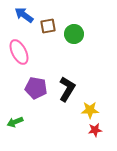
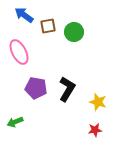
green circle: moved 2 px up
yellow star: moved 8 px right, 8 px up; rotated 18 degrees clockwise
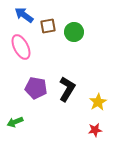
pink ellipse: moved 2 px right, 5 px up
yellow star: rotated 24 degrees clockwise
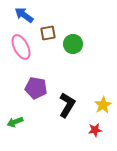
brown square: moved 7 px down
green circle: moved 1 px left, 12 px down
black L-shape: moved 16 px down
yellow star: moved 5 px right, 3 px down
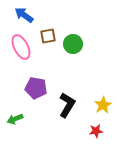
brown square: moved 3 px down
green arrow: moved 3 px up
red star: moved 1 px right, 1 px down
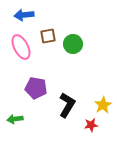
blue arrow: rotated 42 degrees counterclockwise
green arrow: rotated 14 degrees clockwise
red star: moved 5 px left, 6 px up
